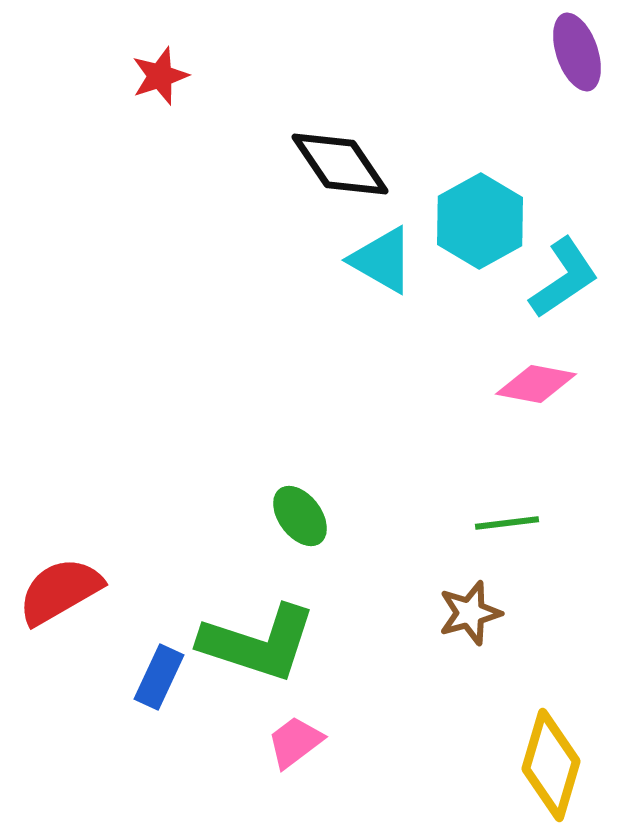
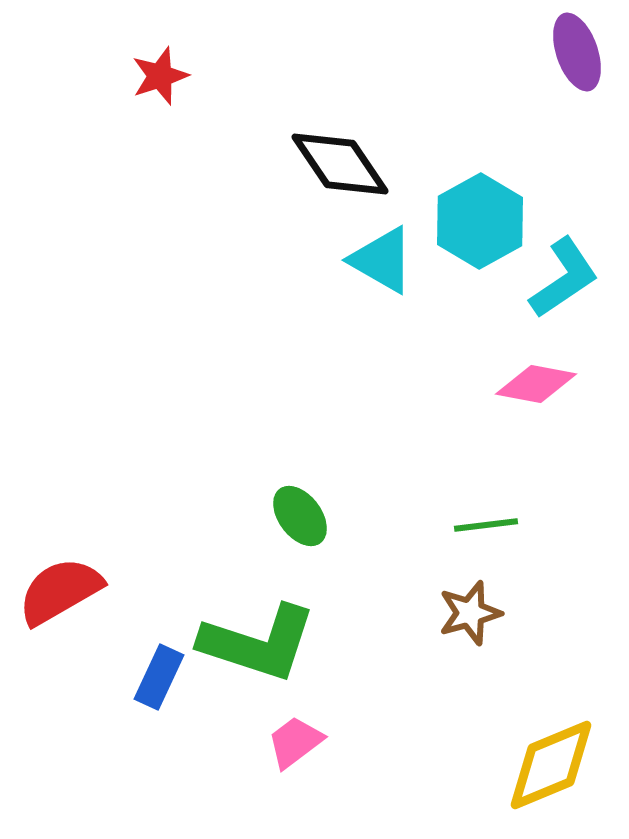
green line: moved 21 px left, 2 px down
yellow diamond: rotated 51 degrees clockwise
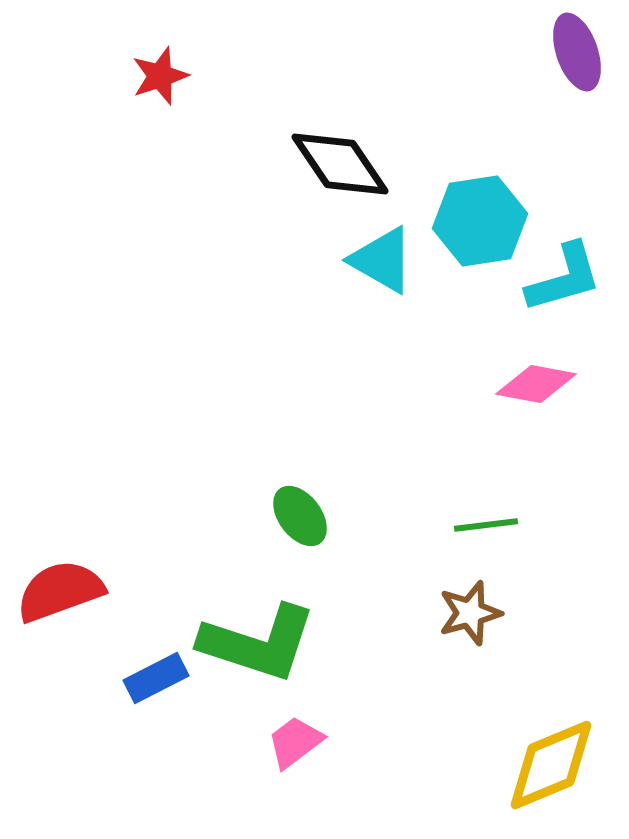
cyan hexagon: rotated 20 degrees clockwise
cyan L-shape: rotated 18 degrees clockwise
red semicircle: rotated 10 degrees clockwise
blue rectangle: moved 3 px left, 1 px down; rotated 38 degrees clockwise
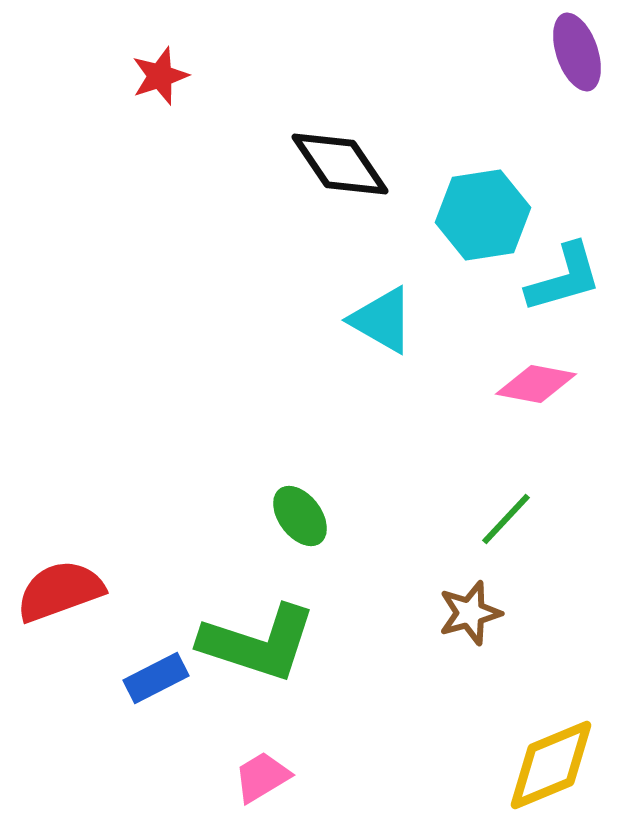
cyan hexagon: moved 3 px right, 6 px up
cyan triangle: moved 60 px down
green line: moved 20 px right, 6 px up; rotated 40 degrees counterclockwise
pink trapezoid: moved 33 px left, 35 px down; rotated 6 degrees clockwise
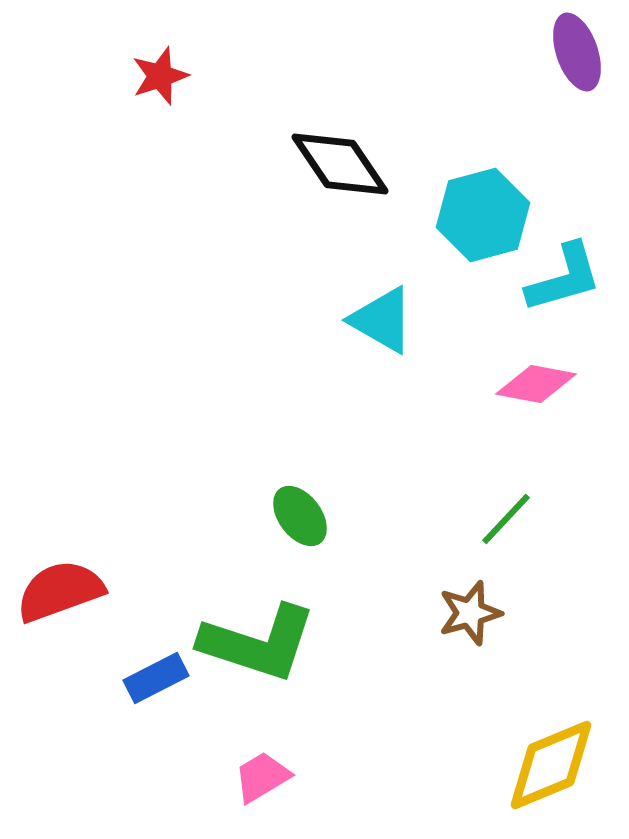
cyan hexagon: rotated 6 degrees counterclockwise
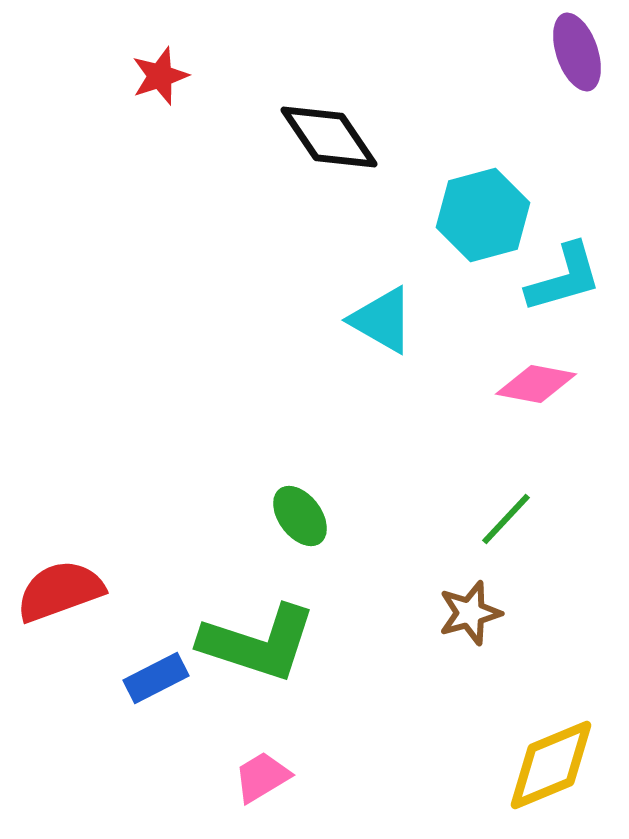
black diamond: moved 11 px left, 27 px up
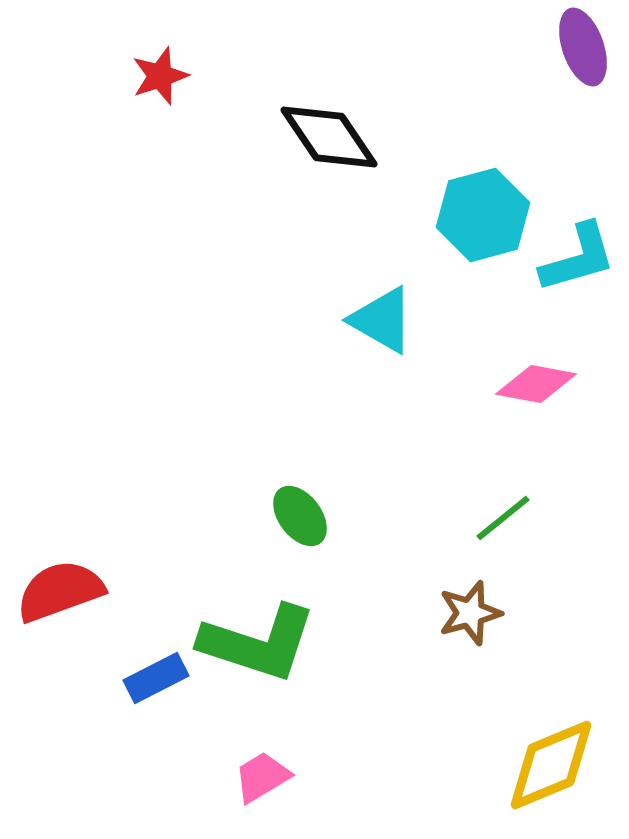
purple ellipse: moved 6 px right, 5 px up
cyan L-shape: moved 14 px right, 20 px up
green line: moved 3 px left, 1 px up; rotated 8 degrees clockwise
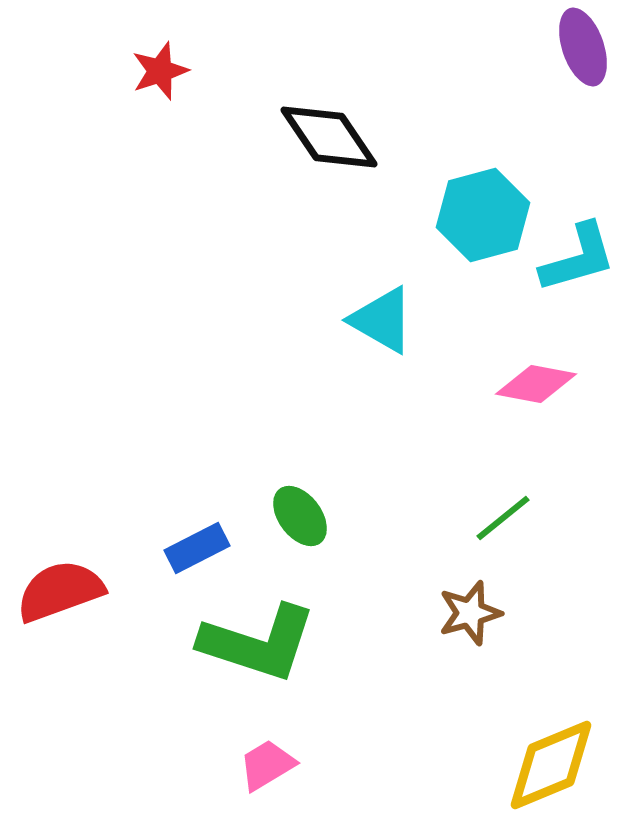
red star: moved 5 px up
blue rectangle: moved 41 px right, 130 px up
pink trapezoid: moved 5 px right, 12 px up
